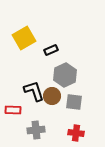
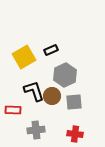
yellow square: moved 19 px down
gray square: rotated 12 degrees counterclockwise
red cross: moved 1 px left, 1 px down
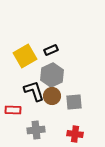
yellow square: moved 1 px right, 1 px up
gray hexagon: moved 13 px left
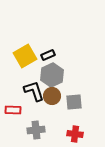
black rectangle: moved 3 px left, 5 px down
